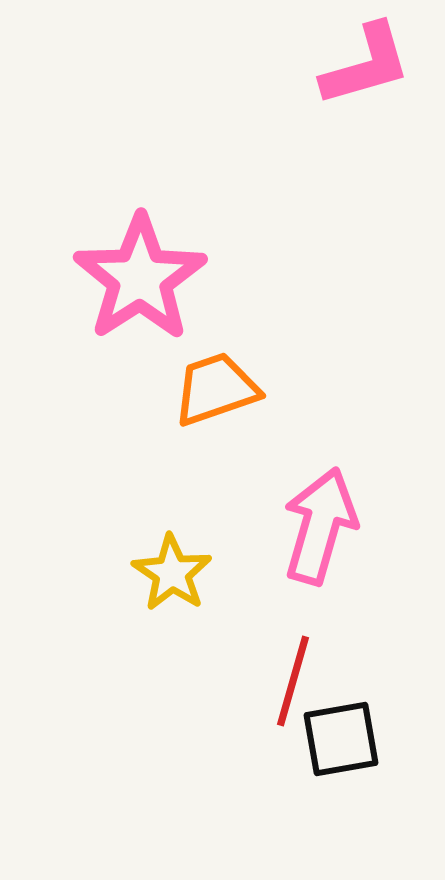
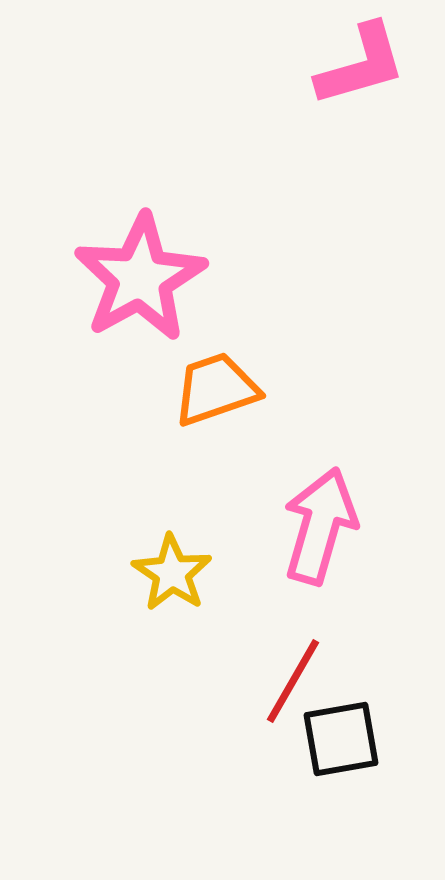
pink L-shape: moved 5 px left
pink star: rotated 4 degrees clockwise
red line: rotated 14 degrees clockwise
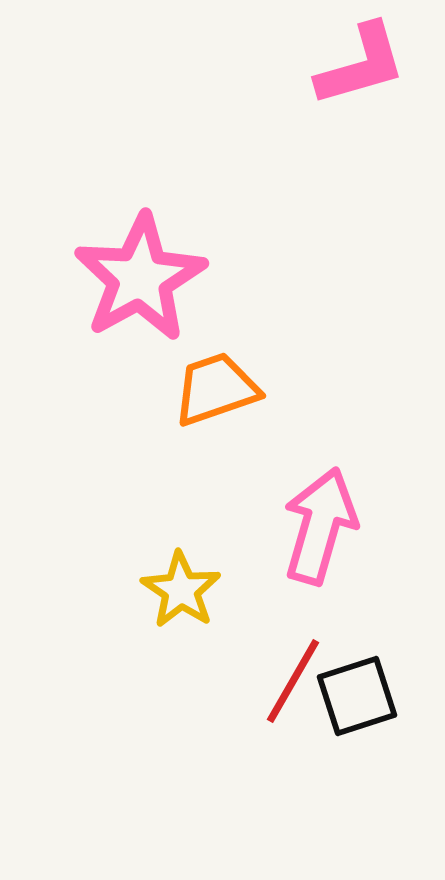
yellow star: moved 9 px right, 17 px down
black square: moved 16 px right, 43 px up; rotated 8 degrees counterclockwise
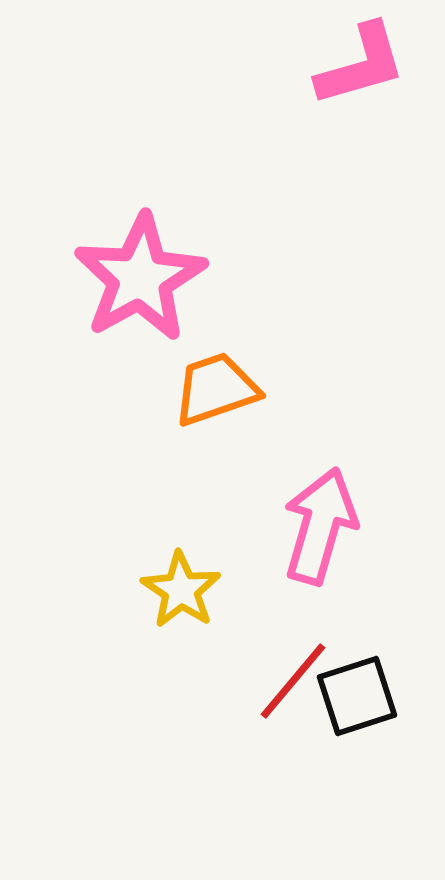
red line: rotated 10 degrees clockwise
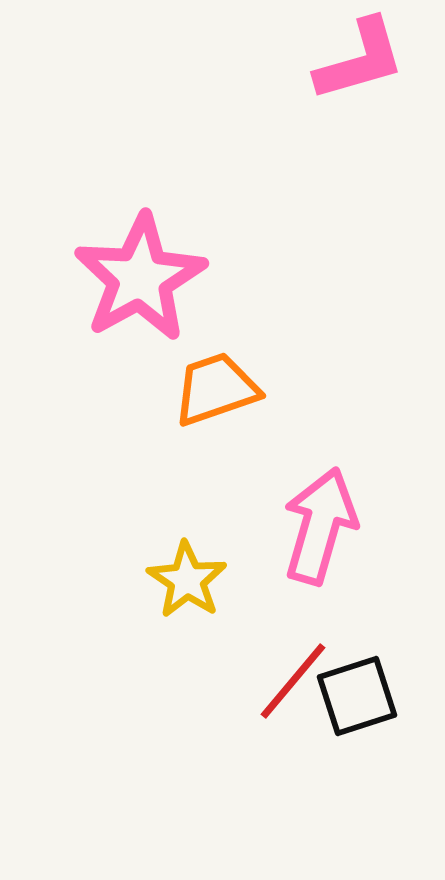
pink L-shape: moved 1 px left, 5 px up
yellow star: moved 6 px right, 10 px up
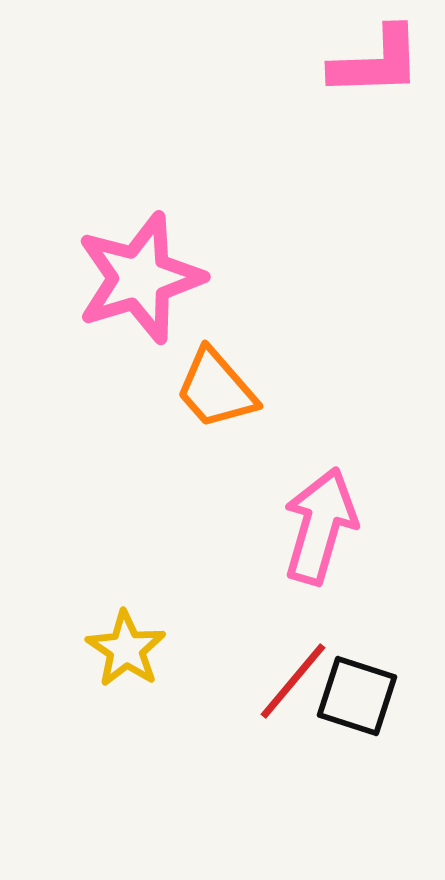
pink L-shape: moved 16 px right, 2 px down; rotated 14 degrees clockwise
pink star: rotated 12 degrees clockwise
orange trapezoid: rotated 112 degrees counterclockwise
yellow star: moved 61 px left, 69 px down
black square: rotated 36 degrees clockwise
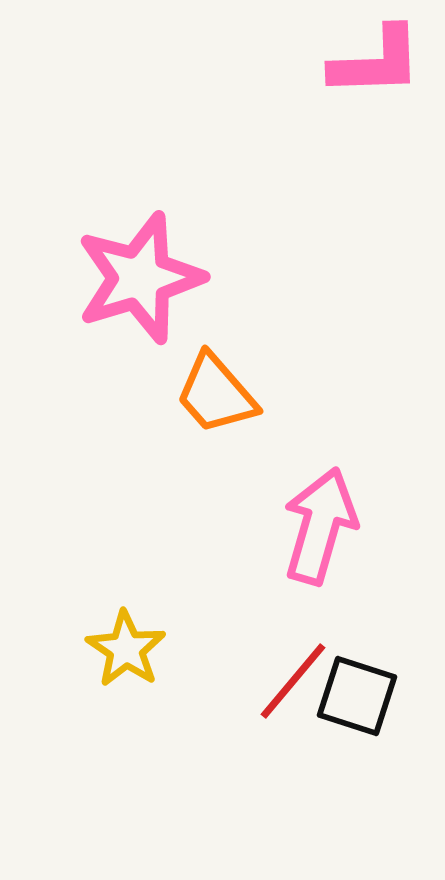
orange trapezoid: moved 5 px down
